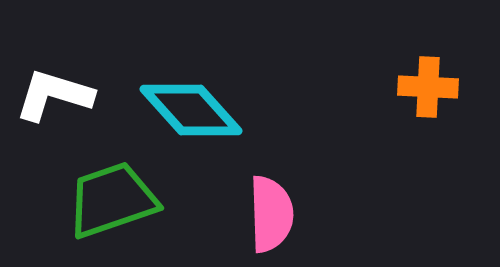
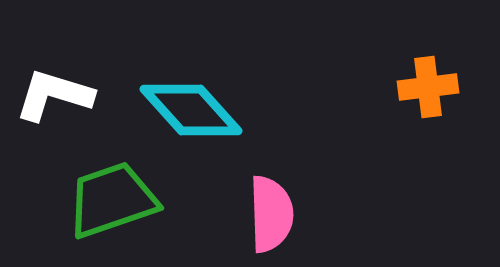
orange cross: rotated 10 degrees counterclockwise
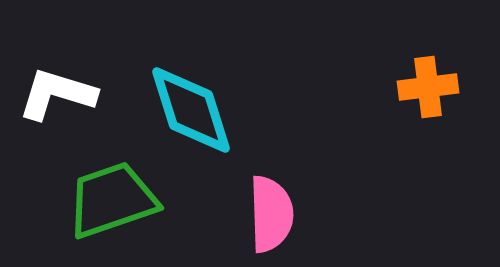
white L-shape: moved 3 px right, 1 px up
cyan diamond: rotated 24 degrees clockwise
